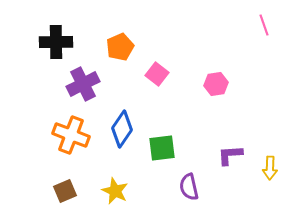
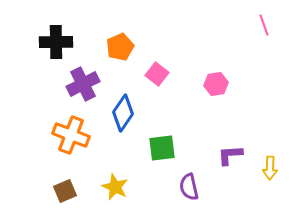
blue diamond: moved 1 px right, 16 px up
yellow star: moved 4 px up
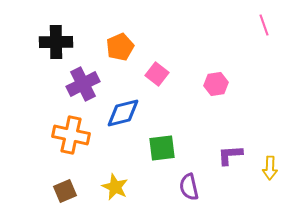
blue diamond: rotated 42 degrees clockwise
orange cross: rotated 9 degrees counterclockwise
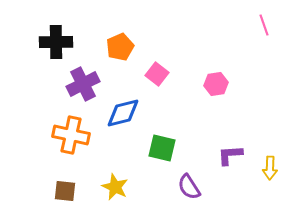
green square: rotated 20 degrees clockwise
purple semicircle: rotated 20 degrees counterclockwise
brown square: rotated 30 degrees clockwise
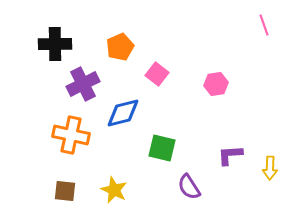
black cross: moved 1 px left, 2 px down
yellow star: moved 1 px left, 3 px down
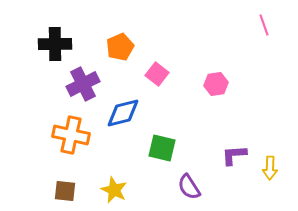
purple L-shape: moved 4 px right
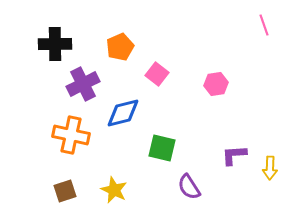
brown square: rotated 25 degrees counterclockwise
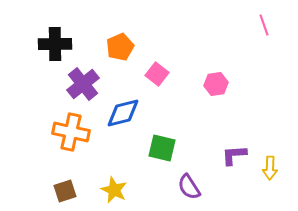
purple cross: rotated 12 degrees counterclockwise
orange cross: moved 3 px up
